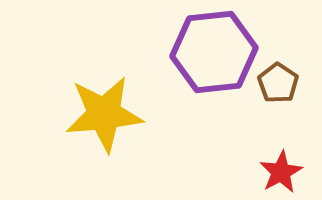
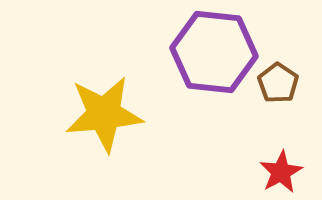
purple hexagon: rotated 12 degrees clockwise
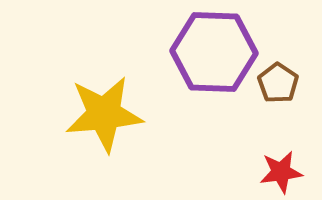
purple hexagon: rotated 4 degrees counterclockwise
red star: rotated 21 degrees clockwise
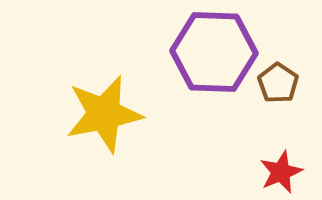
yellow star: rotated 6 degrees counterclockwise
red star: rotated 15 degrees counterclockwise
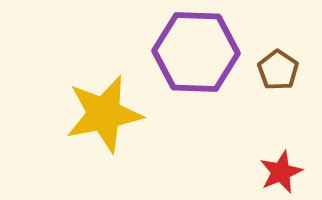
purple hexagon: moved 18 px left
brown pentagon: moved 13 px up
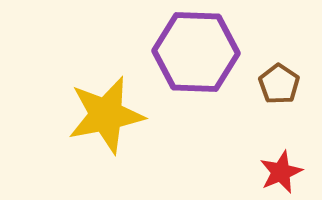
brown pentagon: moved 1 px right, 14 px down
yellow star: moved 2 px right, 1 px down
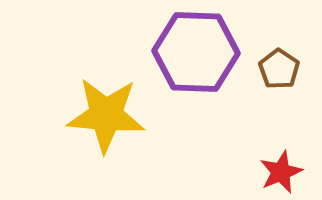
brown pentagon: moved 15 px up
yellow star: rotated 16 degrees clockwise
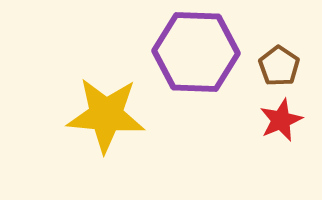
brown pentagon: moved 3 px up
red star: moved 52 px up
